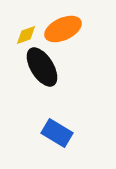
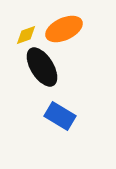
orange ellipse: moved 1 px right
blue rectangle: moved 3 px right, 17 px up
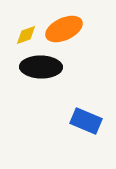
black ellipse: moved 1 px left; rotated 57 degrees counterclockwise
blue rectangle: moved 26 px right, 5 px down; rotated 8 degrees counterclockwise
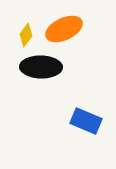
yellow diamond: rotated 35 degrees counterclockwise
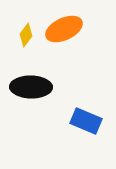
black ellipse: moved 10 px left, 20 px down
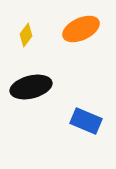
orange ellipse: moved 17 px right
black ellipse: rotated 15 degrees counterclockwise
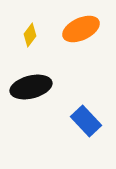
yellow diamond: moved 4 px right
blue rectangle: rotated 24 degrees clockwise
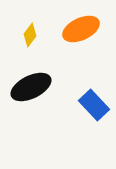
black ellipse: rotated 12 degrees counterclockwise
blue rectangle: moved 8 px right, 16 px up
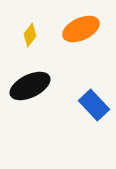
black ellipse: moved 1 px left, 1 px up
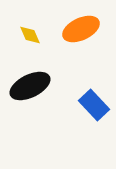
yellow diamond: rotated 60 degrees counterclockwise
